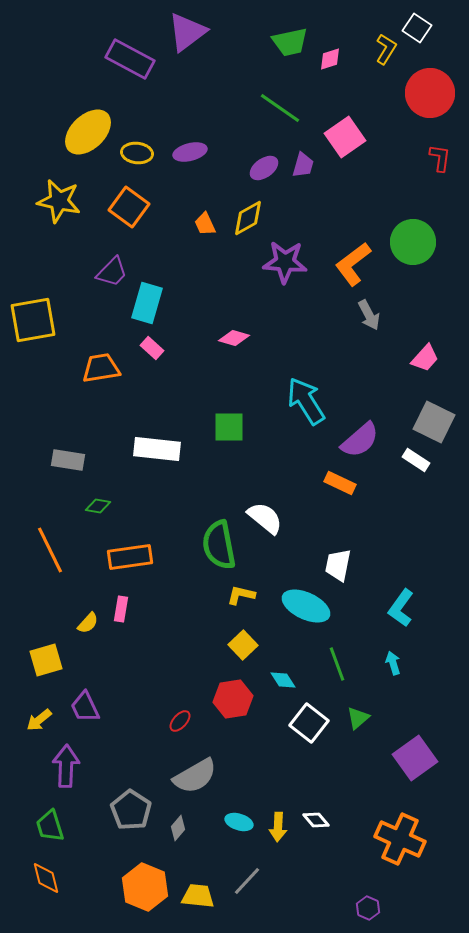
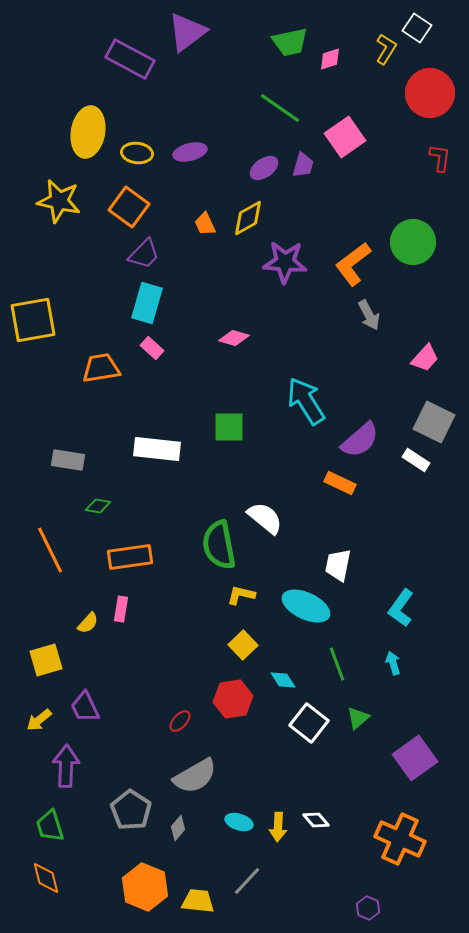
yellow ellipse at (88, 132): rotated 36 degrees counterclockwise
purple trapezoid at (112, 272): moved 32 px right, 18 px up
yellow trapezoid at (198, 896): moved 5 px down
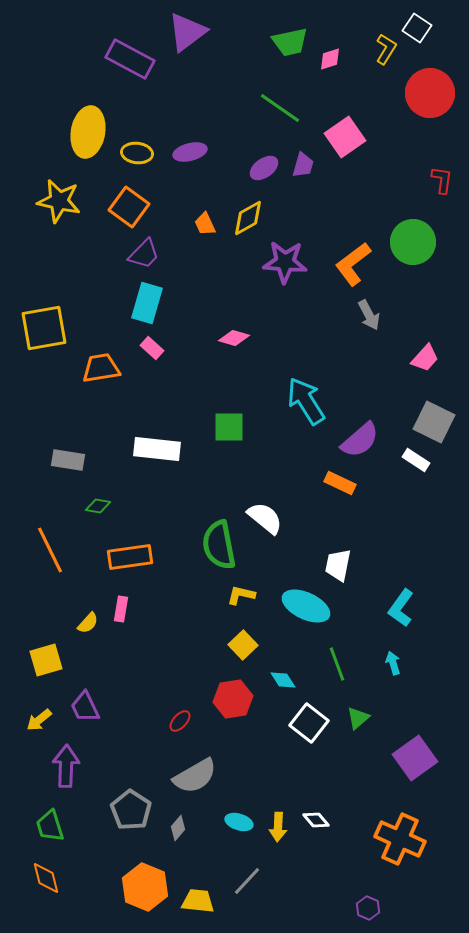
red L-shape at (440, 158): moved 2 px right, 22 px down
yellow square at (33, 320): moved 11 px right, 8 px down
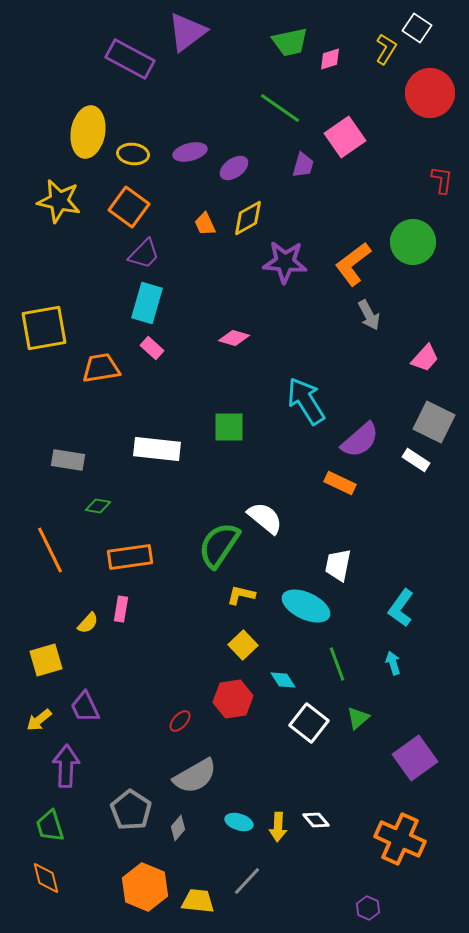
yellow ellipse at (137, 153): moved 4 px left, 1 px down
purple ellipse at (264, 168): moved 30 px left
green semicircle at (219, 545): rotated 45 degrees clockwise
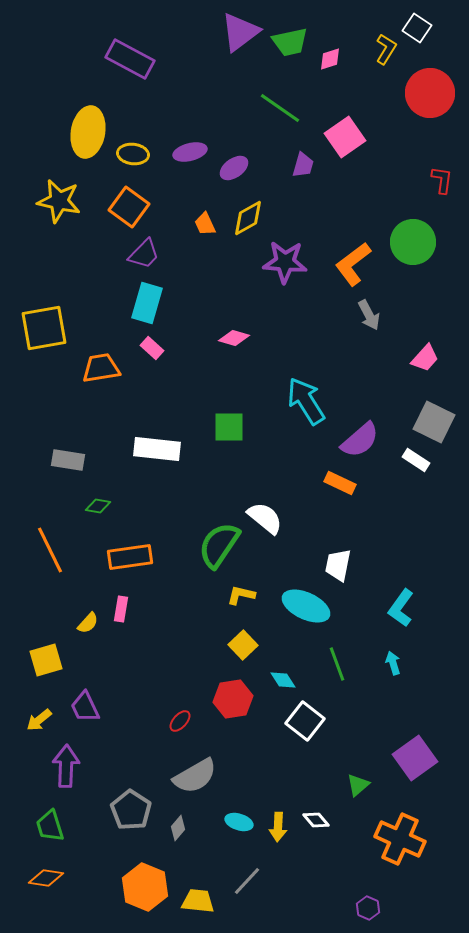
purple triangle at (187, 32): moved 53 px right
green triangle at (358, 718): moved 67 px down
white square at (309, 723): moved 4 px left, 2 px up
orange diamond at (46, 878): rotated 68 degrees counterclockwise
